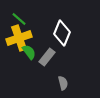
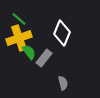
gray rectangle: moved 3 px left, 1 px down
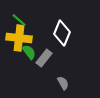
green line: moved 1 px down
yellow cross: rotated 25 degrees clockwise
gray semicircle: rotated 16 degrees counterclockwise
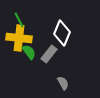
green line: rotated 21 degrees clockwise
gray rectangle: moved 5 px right, 4 px up
